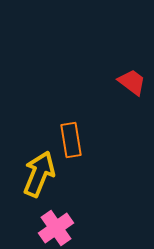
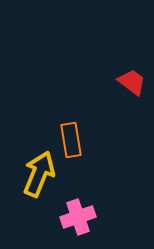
pink cross: moved 22 px right, 11 px up; rotated 16 degrees clockwise
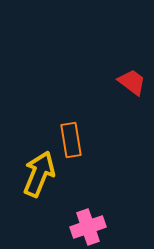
pink cross: moved 10 px right, 10 px down
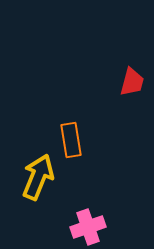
red trapezoid: rotated 68 degrees clockwise
yellow arrow: moved 1 px left, 3 px down
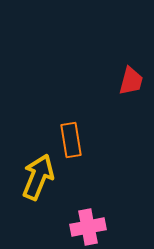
red trapezoid: moved 1 px left, 1 px up
pink cross: rotated 8 degrees clockwise
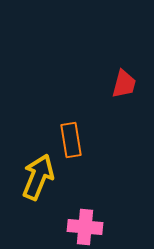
red trapezoid: moved 7 px left, 3 px down
pink cross: moved 3 px left; rotated 16 degrees clockwise
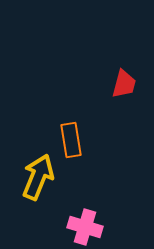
pink cross: rotated 12 degrees clockwise
